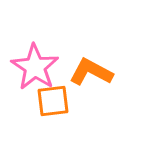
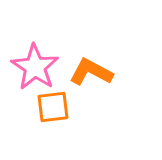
orange square: moved 6 px down
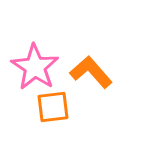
orange L-shape: rotated 21 degrees clockwise
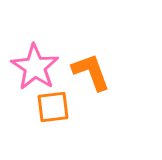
orange L-shape: rotated 21 degrees clockwise
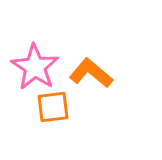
orange L-shape: moved 1 px down; rotated 30 degrees counterclockwise
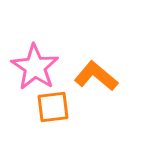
orange L-shape: moved 5 px right, 3 px down
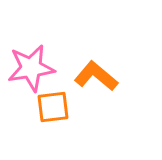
pink star: moved 4 px left, 1 px down; rotated 30 degrees clockwise
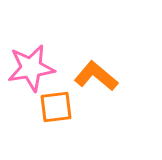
orange square: moved 3 px right
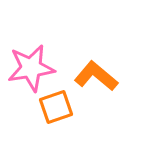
orange square: rotated 12 degrees counterclockwise
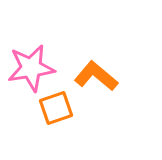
orange square: moved 1 px down
